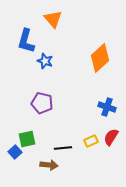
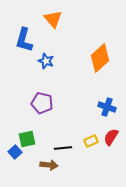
blue L-shape: moved 2 px left, 1 px up
blue star: moved 1 px right
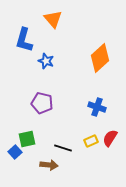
blue cross: moved 10 px left
red semicircle: moved 1 px left, 1 px down
black line: rotated 24 degrees clockwise
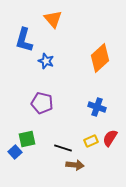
brown arrow: moved 26 px right
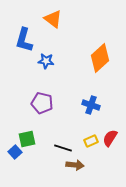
orange triangle: rotated 12 degrees counterclockwise
blue star: rotated 14 degrees counterclockwise
blue cross: moved 6 px left, 2 px up
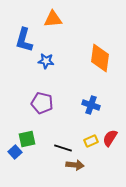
orange triangle: rotated 42 degrees counterclockwise
orange diamond: rotated 40 degrees counterclockwise
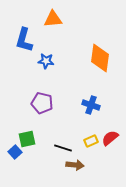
red semicircle: rotated 18 degrees clockwise
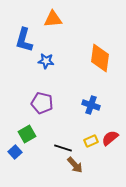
green square: moved 5 px up; rotated 18 degrees counterclockwise
brown arrow: rotated 42 degrees clockwise
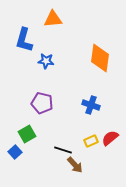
black line: moved 2 px down
